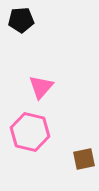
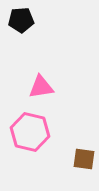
pink triangle: rotated 40 degrees clockwise
brown square: rotated 20 degrees clockwise
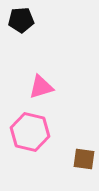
pink triangle: rotated 8 degrees counterclockwise
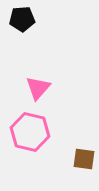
black pentagon: moved 1 px right, 1 px up
pink triangle: moved 3 px left, 1 px down; rotated 32 degrees counterclockwise
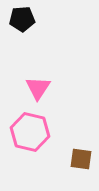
pink triangle: rotated 8 degrees counterclockwise
brown square: moved 3 px left
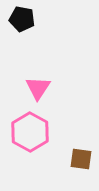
black pentagon: rotated 15 degrees clockwise
pink hexagon: rotated 15 degrees clockwise
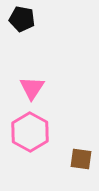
pink triangle: moved 6 px left
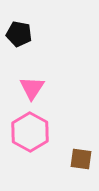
black pentagon: moved 3 px left, 15 px down
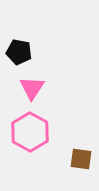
black pentagon: moved 18 px down
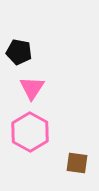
brown square: moved 4 px left, 4 px down
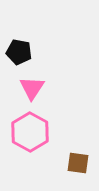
brown square: moved 1 px right
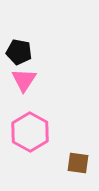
pink triangle: moved 8 px left, 8 px up
